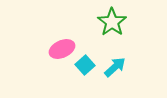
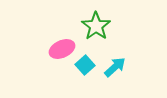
green star: moved 16 px left, 4 px down
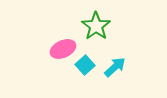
pink ellipse: moved 1 px right
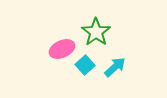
green star: moved 6 px down
pink ellipse: moved 1 px left
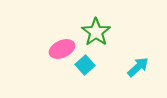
cyan arrow: moved 23 px right
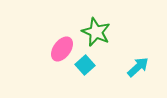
green star: rotated 12 degrees counterclockwise
pink ellipse: rotated 30 degrees counterclockwise
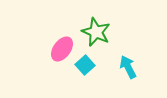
cyan arrow: moved 10 px left; rotated 75 degrees counterclockwise
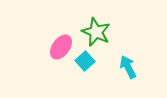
pink ellipse: moved 1 px left, 2 px up
cyan square: moved 4 px up
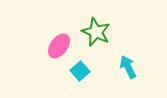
pink ellipse: moved 2 px left, 1 px up
cyan square: moved 5 px left, 10 px down
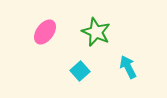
pink ellipse: moved 14 px left, 14 px up
